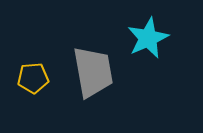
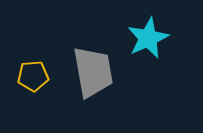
yellow pentagon: moved 2 px up
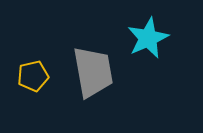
yellow pentagon: rotated 8 degrees counterclockwise
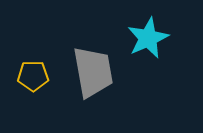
yellow pentagon: rotated 12 degrees clockwise
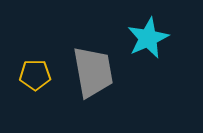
yellow pentagon: moved 2 px right, 1 px up
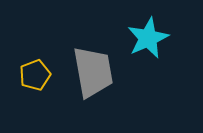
yellow pentagon: rotated 20 degrees counterclockwise
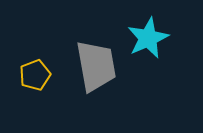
gray trapezoid: moved 3 px right, 6 px up
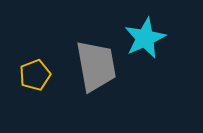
cyan star: moved 3 px left
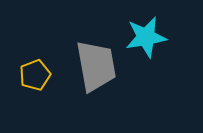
cyan star: moved 1 px right, 1 px up; rotated 15 degrees clockwise
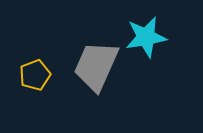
gray trapezoid: rotated 146 degrees counterclockwise
